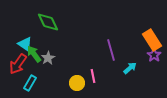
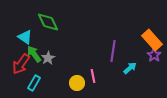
orange rectangle: rotated 10 degrees counterclockwise
cyan triangle: moved 7 px up
purple line: moved 2 px right, 1 px down; rotated 25 degrees clockwise
red arrow: moved 3 px right
cyan rectangle: moved 4 px right
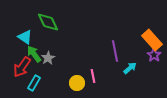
purple line: moved 2 px right; rotated 20 degrees counterclockwise
red arrow: moved 1 px right, 3 px down
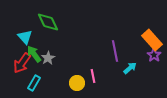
cyan triangle: rotated 14 degrees clockwise
red arrow: moved 4 px up
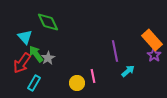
green arrow: moved 2 px right
cyan arrow: moved 2 px left, 3 px down
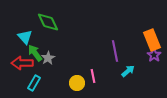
orange rectangle: rotated 20 degrees clockwise
green arrow: moved 1 px left, 1 px up
red arrow: rotated 55 degrees clockwise
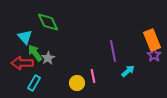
purple line: moved 2 px left
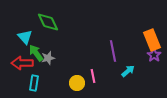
green arrow: moved 1 px right
gray star: rotated 16 degrees clockwise
cyan rectangle: rotated 21 degrees counterclockwise
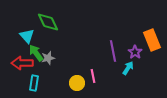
cyan triangle: moved 2 px right, 1 px up
purple star: moved 19 px left, 3 px up
cyan arrow: moved 3 px up; rotated 16 degrees counterclockwise
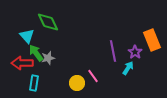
pink line: rotated 24 degrees counterclockwise
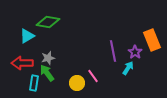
green diamond: rotated 55 degrees counterclockwise
cyan triangle: rotated 42 degrees clockwise
green arrow: moved 11 px right, 20 px down
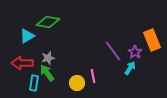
purple line: rotated 25 degrees counterclockwise
cyan arrow: moved 2 px right
pink line: rotated 24 degrees clockwise
